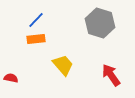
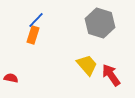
orange rectangle: moved 3 px left, 4 px up; rotated 66 degrees counterclockwise
yellow trapezoid: moved 24 px right
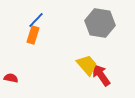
gray hexagon: rotated 8 degrees counterclockwise
red arrow: moved 10 px left
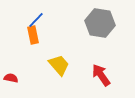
orange rectangle: rotated 30 degrees counterclockwise
yellow trapezoid: moved 28 px left
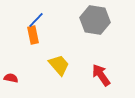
gray hexagon: moved 5 px left, 3 px up
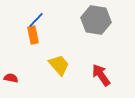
gray hexagon: moved 1 px right
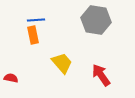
blue line: rotated 42 degrees clockwise
yellow trapezoid: moved 3 px right, 2 px up
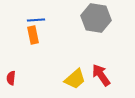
gray hexagon: moved 2 px up
yellow trapezoid: moved 13 px right, 16 px down; rotated 90 degrees clockwise
red semicircle: rotated 96 degrees counterclockwise
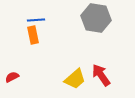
red semicircle: moved 1 px right, 1 px up; rotated 56 degrees clockwise
